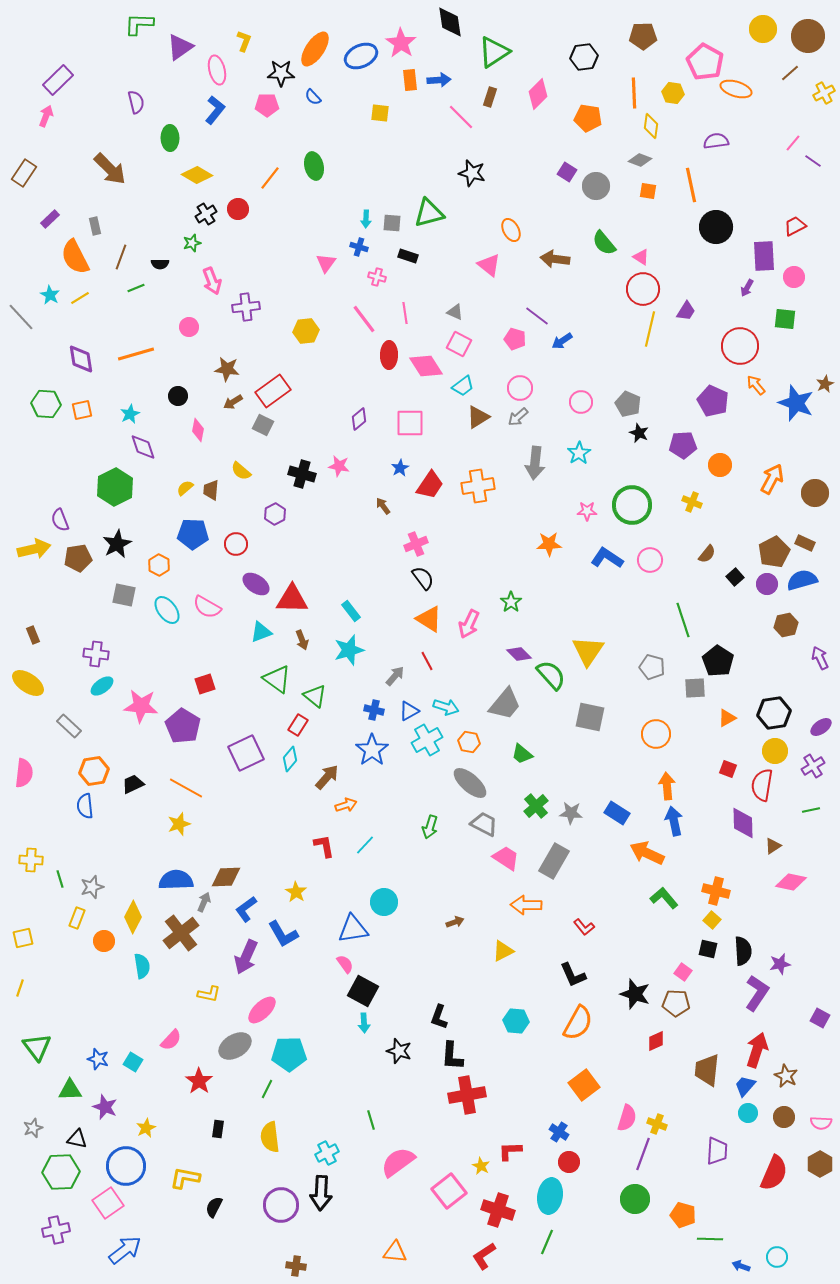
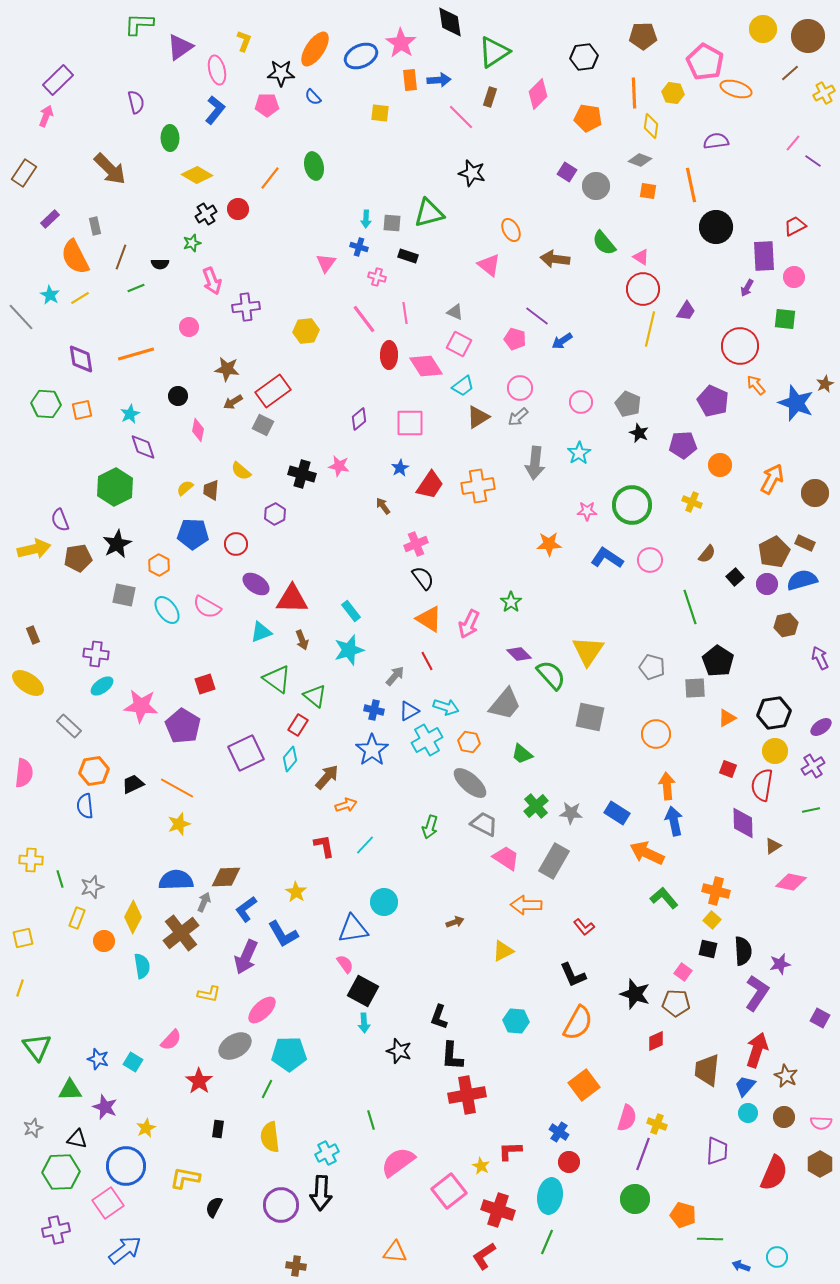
green line at (683, 620): moved 7 px right, 13 px up
orange line at (186, 788): moved 9 px left
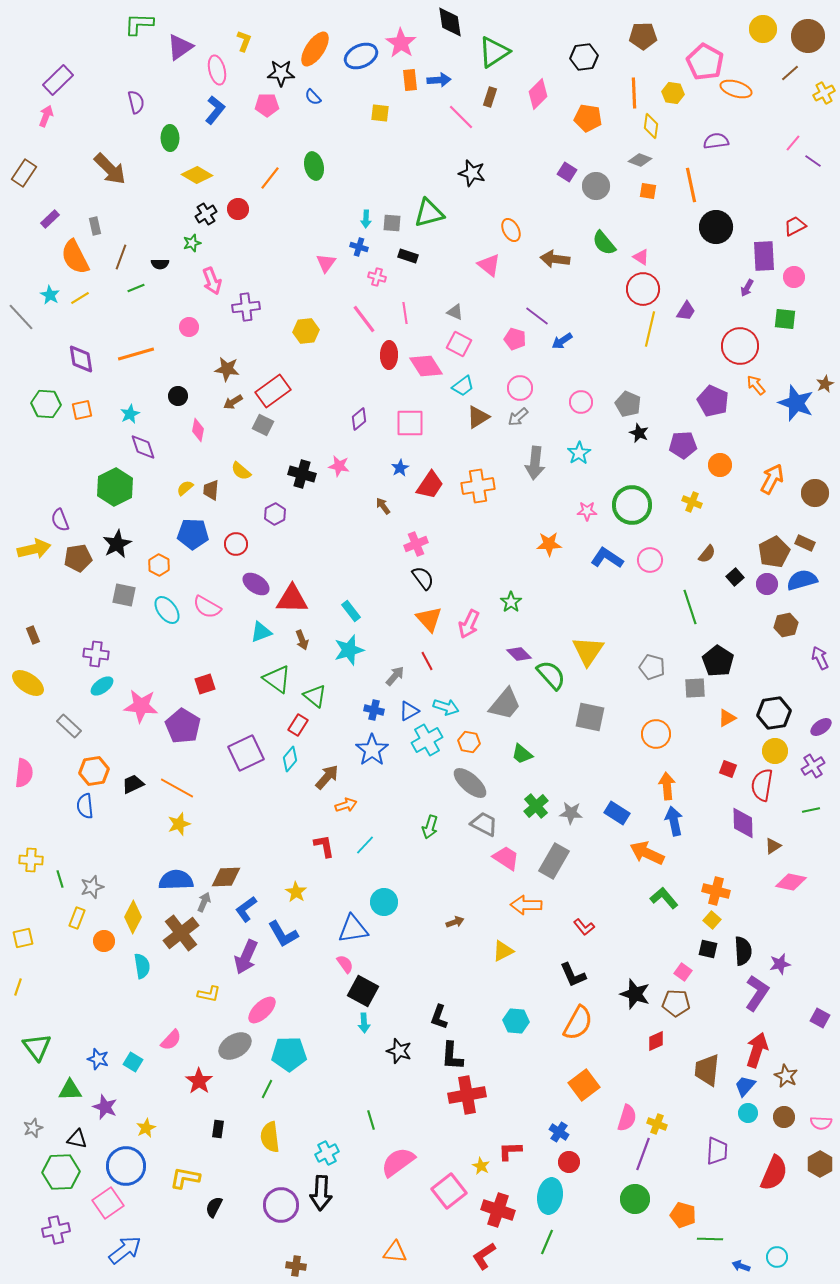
orange triangle at (429, 619): rotated 16 degrees clockwise
yellow line at (20, 988): moved 2 px left, 1 px up
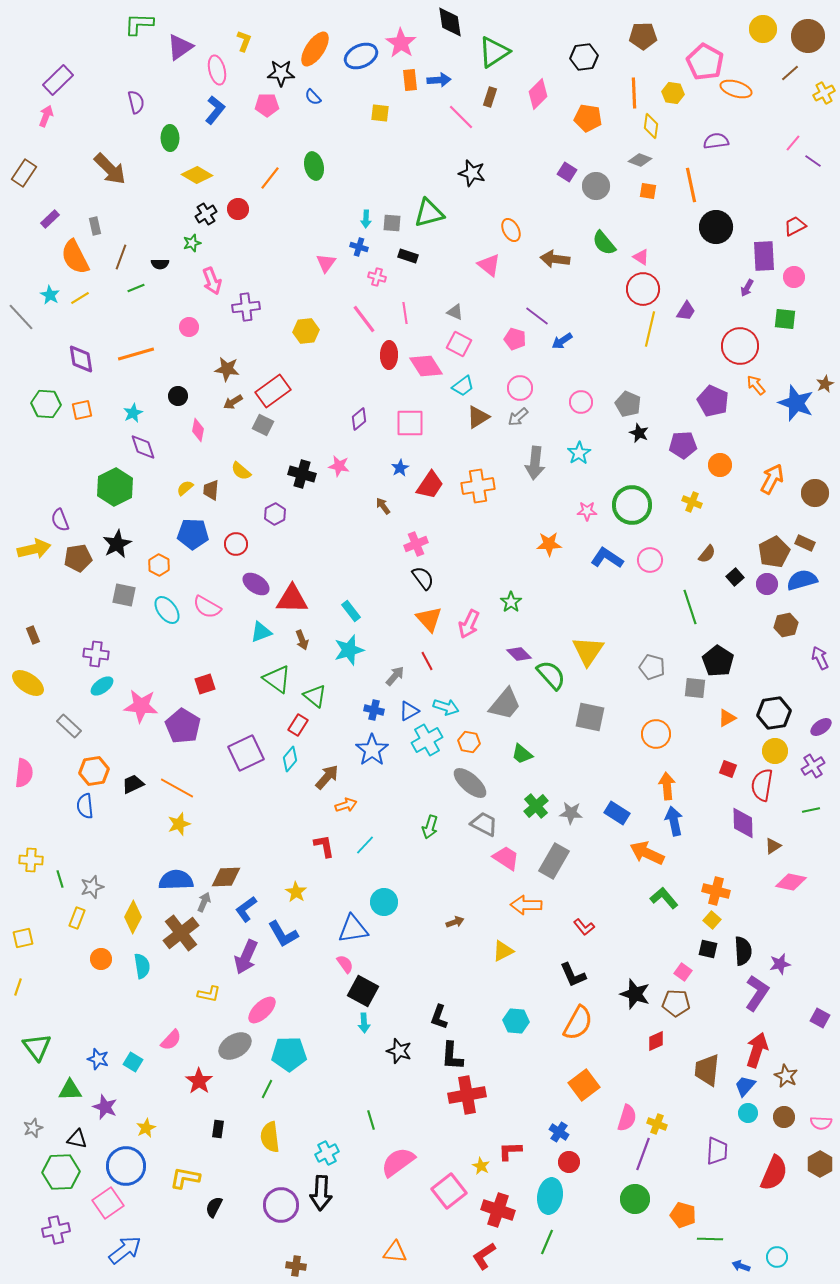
cyan star at (130, 414): moved 3 px right, 1 px up
gray square at (695, 688): rotated 10 degrees clockwise
orange circle at (104, 941): moved 3 px left, 18 px down
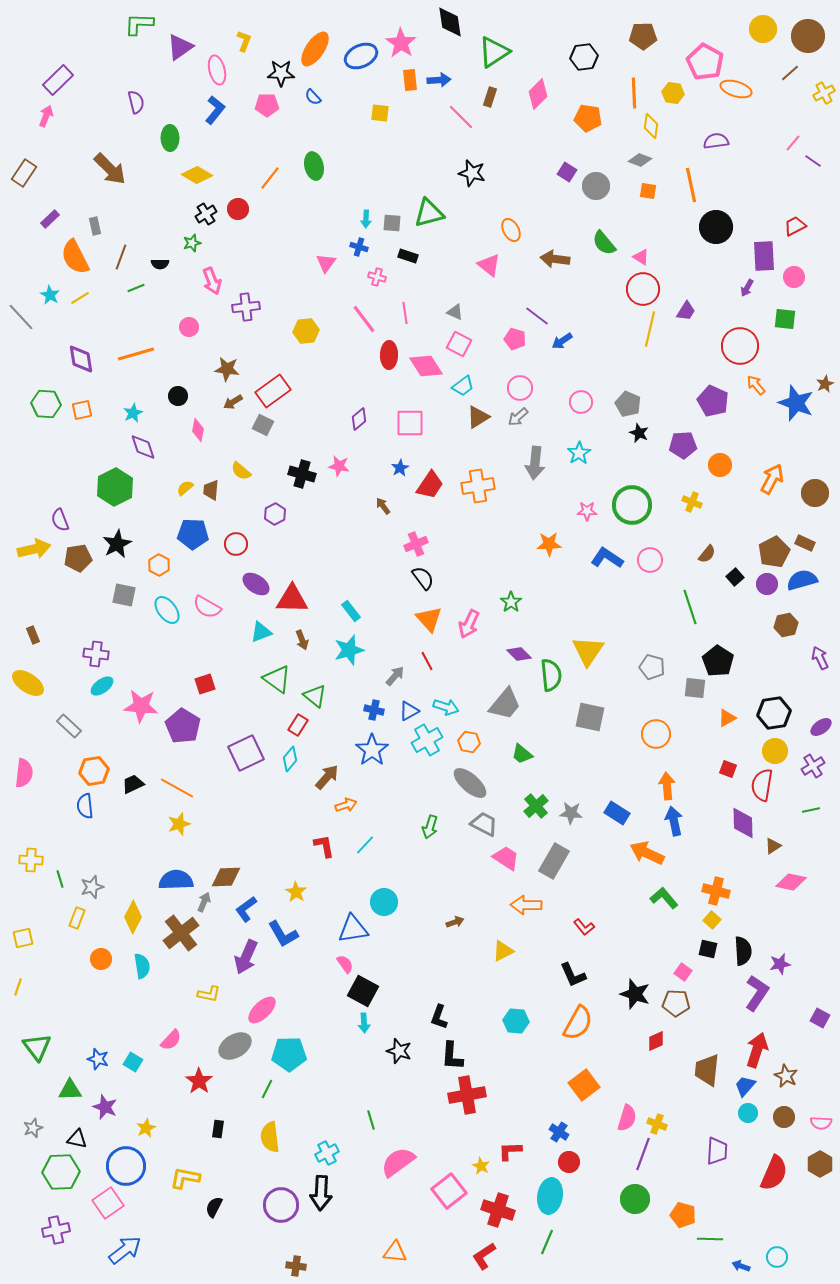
green semicircle at (551, 675): rotated 36 degrees clockwise
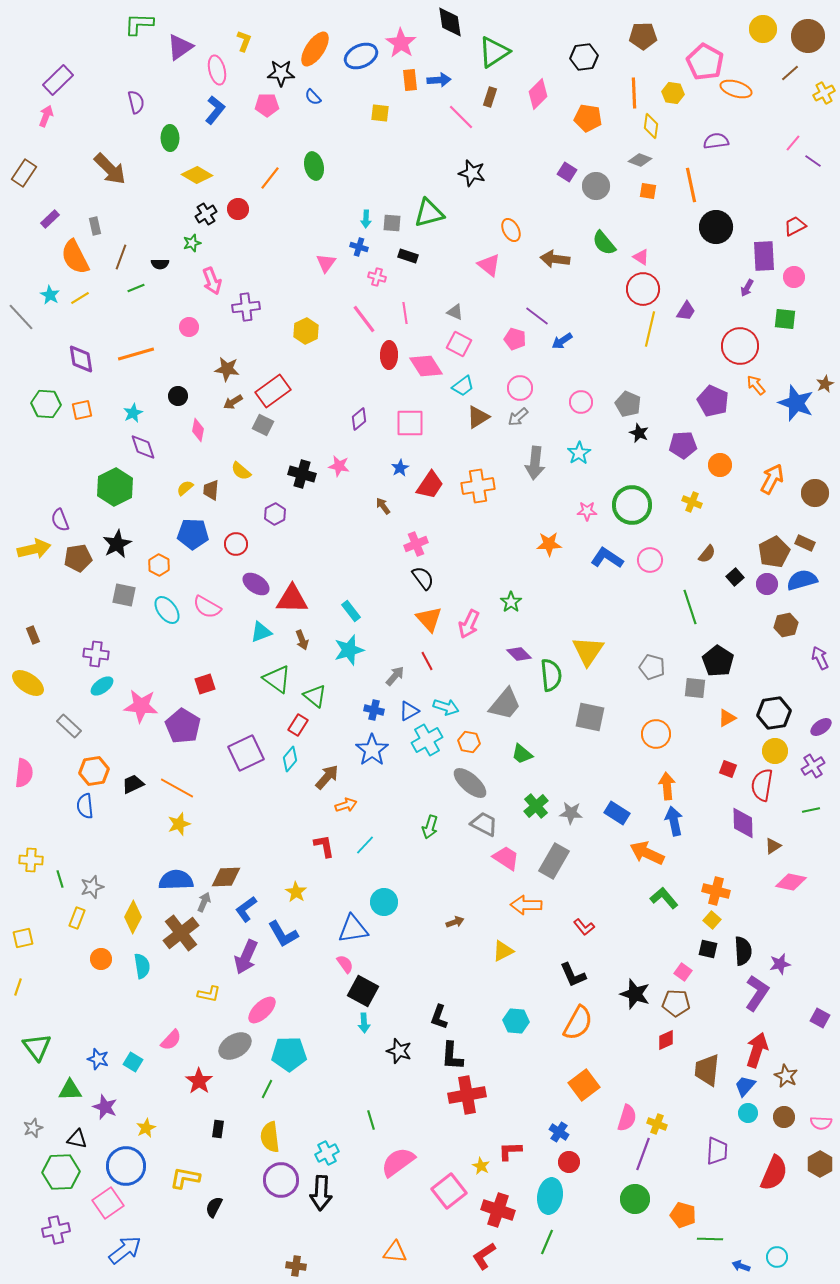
yellow hexagon at (306, 331): rotated 20 degrees counterclockwise
red diamond at (656, 1041): moved 10 px right, 1 px up
purple circle at (281, 1205): moved 25 px up
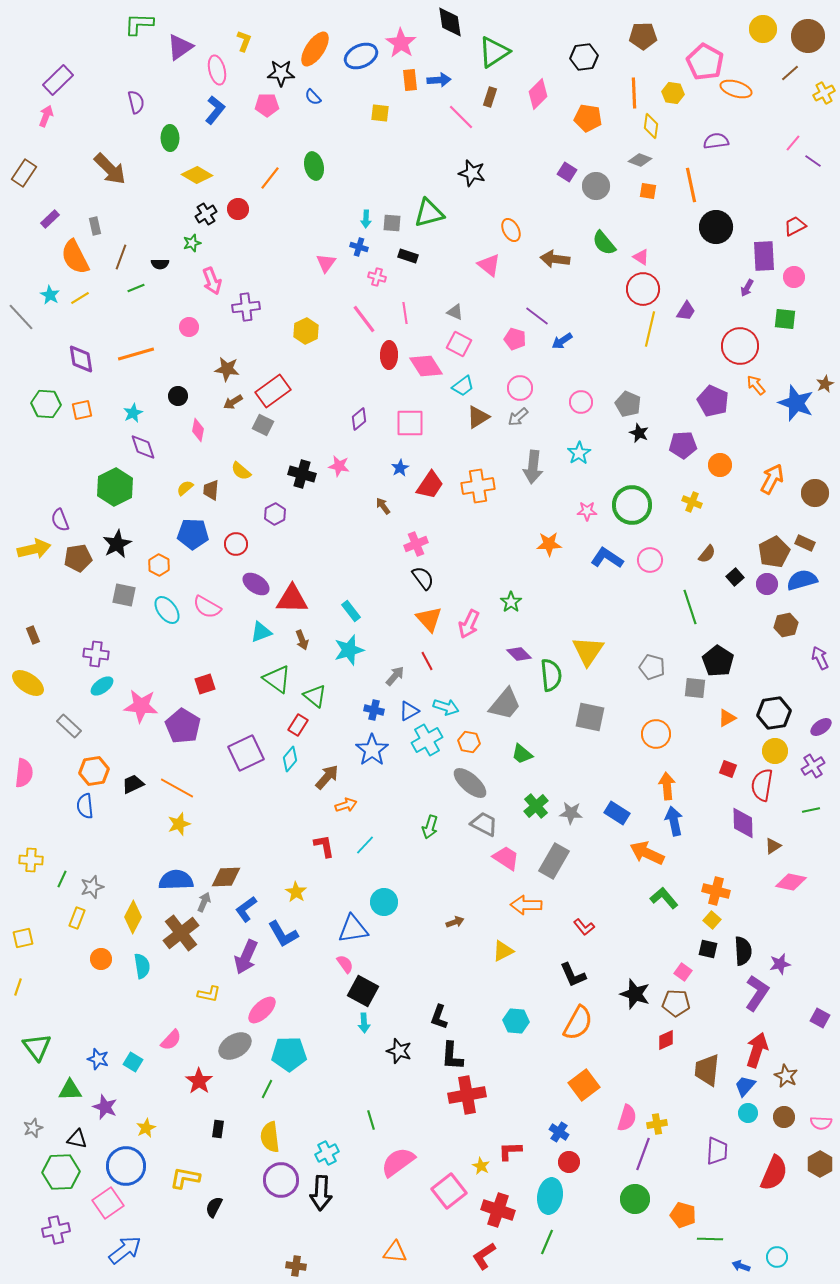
gray arrow at (535, 463): moved 2 px left, 4 px down
green line at (60, 879): moved 2 px right; rotated 42 degrees clockwise
yellow cross at (657, 1124): rotated 30 degrees counterclockwise
